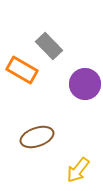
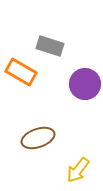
gray rectangle: moved 1 px right; rotated 28 degrees counterclockwise
orange rectangle: moved 1 px left, 2 px down
brown ellipse: moved 1 px right, 1 px down
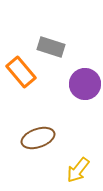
gray rectangle: moved 1 px right, 1 px down
orange rectangle: rotated 20 degrees clockwise
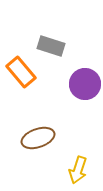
gray rectangle: moved 1 px up
yellow arrow: rotated 20 degrees counterclockwise
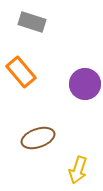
gray rectangle: moved 19 px left, 24 px up
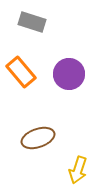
purple circle: moved 16 px left, 10 px up
